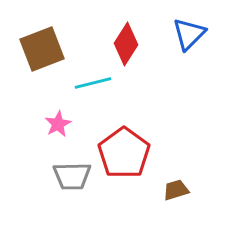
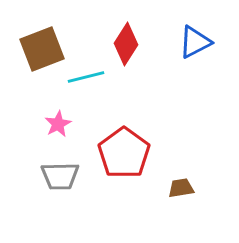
blue triangle: moved 6 px right, 8 px down; rotated 18 degrees clockwise
cyan line: moved 7 px left, 6 px up
gray trapezoid: moved 12 px left
brown trapezoid: moved 5 px right, 2 px up; rotated 8 degrees clockwise
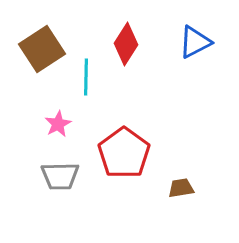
brown square: rotated 12 degrees counterclockwise
cyan line: rotated 75 degrees counterclockwise
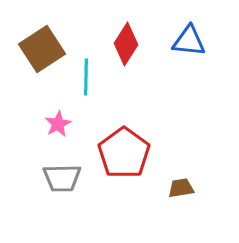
blue triangle: moved 6 px left, 1 px up; rotated 33 degrees clockwise
gray trapezoid: moved 2 px right, 2 px down
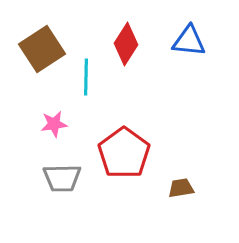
pink star: moved 4 px left; rotated 20 degrees clockwise
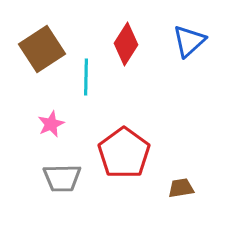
blue triangle: rotated 48 degrees counterclockwise
pink star: moved 3 px left; rotated 16 degrees counterclockwise
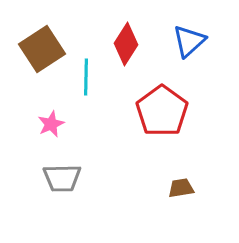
red pentagon: moved 38 px right, 42 px up
